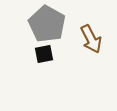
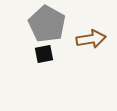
brown arrow: rotated 72 degrees counterclockwise
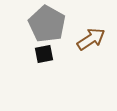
brown arrow: rotated 24 degrees counterclockwise
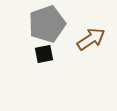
gray pentagon: rotated 24 degrees clockwise
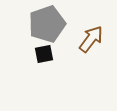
brown arrow: rotated 20 degrees counterclockwise
